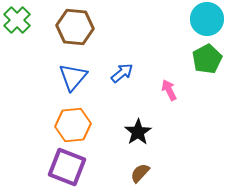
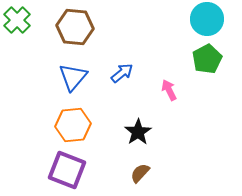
purple square: moved 3 px down
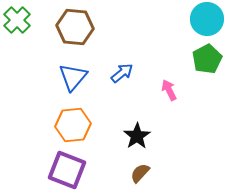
black star: moved 1 px left, 4 px down
